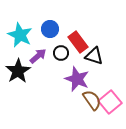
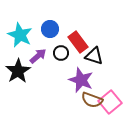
purple star: moved 4 px right, 1 px down
brown semicircle: rotated 145 degrees clockwise
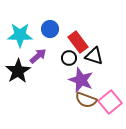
cyan star: rotated 25 degrees counterclockwise
black circle: moved 8 px right, 5 px down
brown semicircle: moved 6 px left
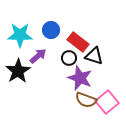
blue circle: moved 1 px right, 1 px down
red rectangle: rotated 15 degrees counterclockwise
purple star: moved 1 px left, 2 px up
pink square: moved 3 px left
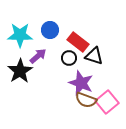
blue circle: moved 1 px left
black star: moved 2 px right
purple star: moved 1 px right, 5 px down
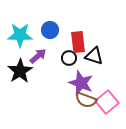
red rectangle: rotated 45 degrees clockwise
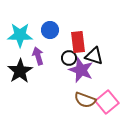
purple arrow: rotated 66 degrees counterclockwise
purple star: moved 13 px up
brown semicircle: moved 1 px left
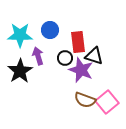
black circle: moved 4 px left
